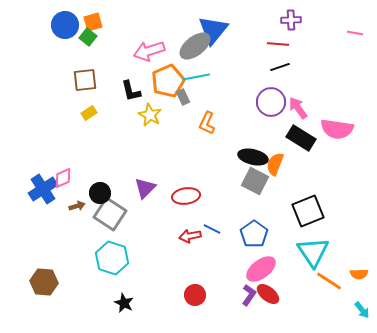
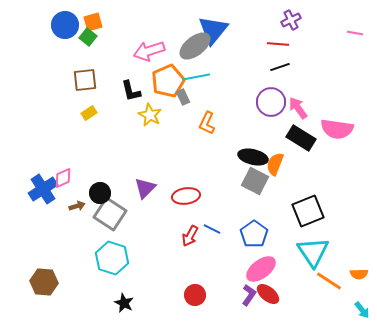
purple cross at (291, 20): rotated 24 degrees counterclockwise
red arrow at (190, 236): rotated 50 degrees counterclockwise
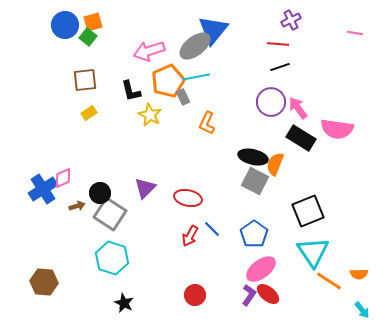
red ellipse at (186, 196): moved 2 px right, 2 px down; rotated 20 degrees clockwise
blue line at (212, 229): rotated 18 degrees clockwise
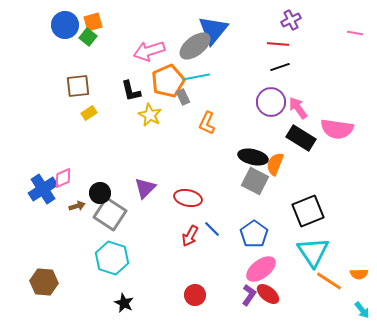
brown square at (85, 80): moved 7 px left, 6 px down
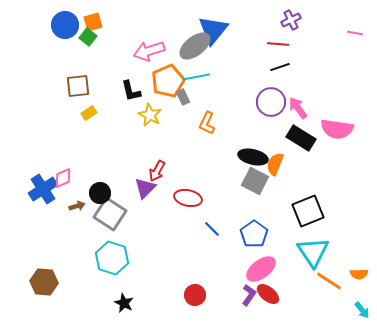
red arrow at (190, 236): moved 33 px left, 65 px up
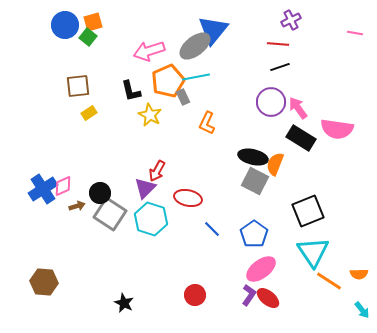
pink diamond at (63, 178): moved 8 px down
cyan hexagon at (112, 258): moved 39 px right, 39 px up
red ellipse at (268, 294): moved 4 px down
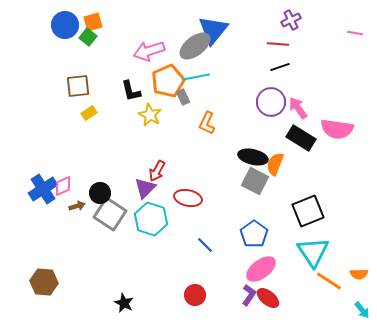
blue line at (212, 229): moved 7 px left, 16 px down
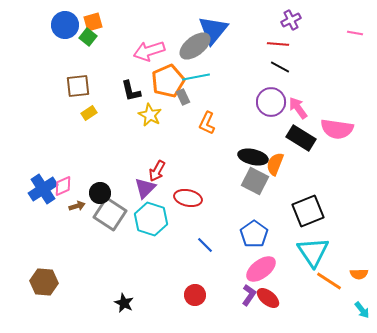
black line at (280, 67): rotated 48 degrees clockwise
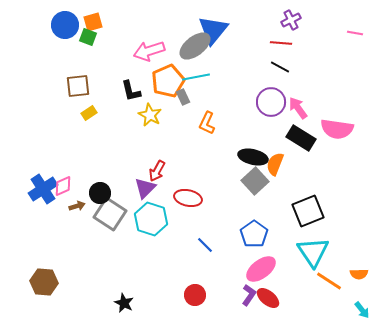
green square at (88, 37): rotated 18 degrees counterclockwise
red line at (278, 44): moved 3 px right, 1 px up
gray square at (255, 181): rotated 20 degrees clockwise
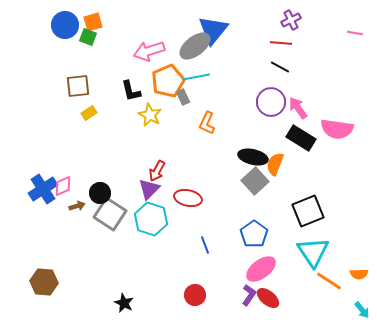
purple triangle at (145, 188): moved 4 px right, 1 px down
blue line at (205, 245): rotated 24 degrees clockwise
